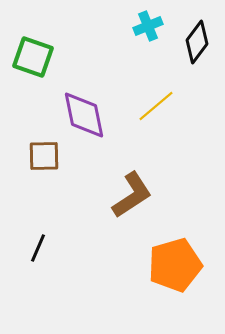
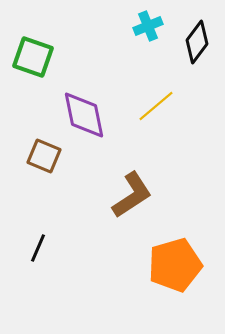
brown square: rotated 24 degrees clockwise
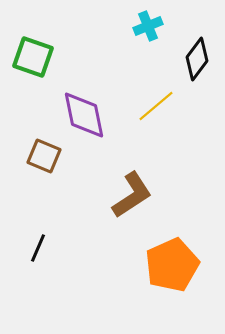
black diamond: moved 17 px down
orange pentagon: moved 3 px left; rotated 8 degrees counterclockwise
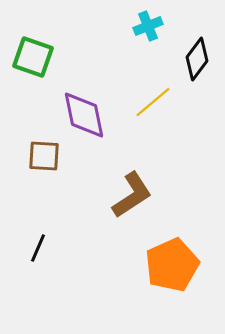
yellow line: moved 3 px left, 4 px up
brown square: rotated 20 degrees counterclockwise
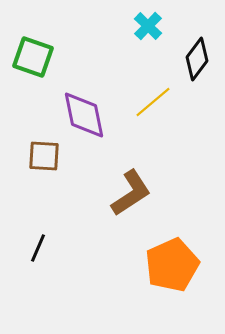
cyan cross: rotated 24 degrees counterclockwise
brown L-shape: moved 1 px left, 2 px up
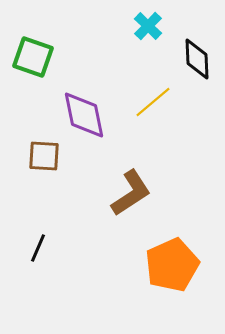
black diamond: rotated 39 degrees counterclockwise
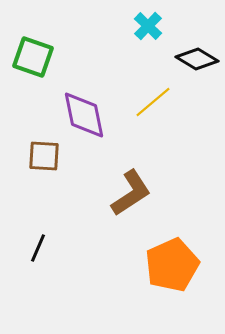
black diamond: rotated 57 degrees counterclockwise
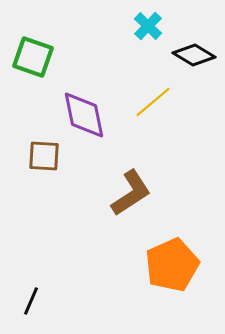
black diamond: moved 3 px left, 4 px up
black line: moved 7 px left, 53 px down
